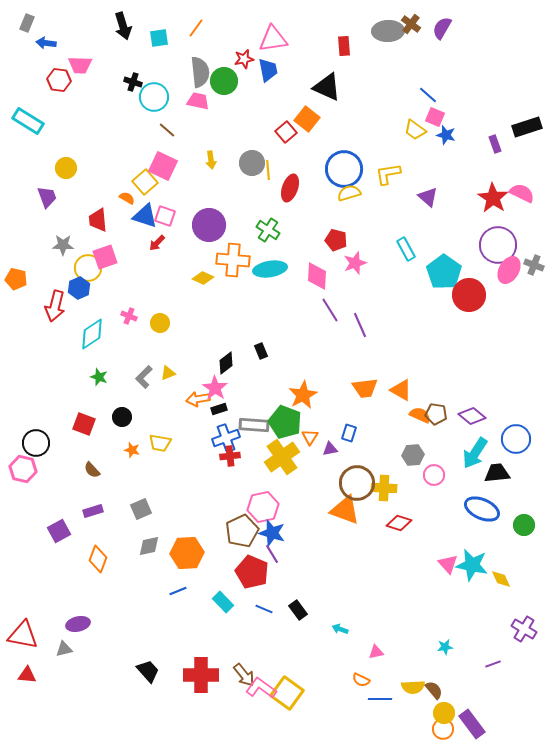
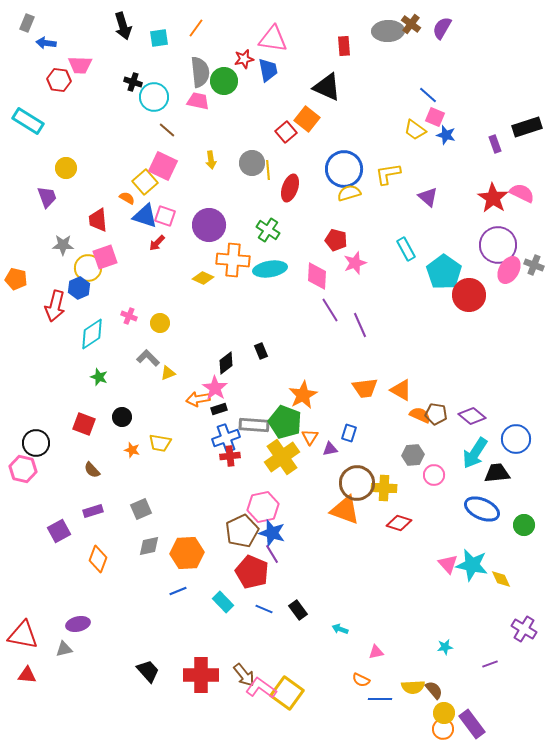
pink triangle at (273, 39): rotated 16 degrees clockwise
gray L-shape at (144, 377): moved 4 px right, 19 px up; rotated 90 degrees clockwise
purple line at (493, 664): moved 3 px left
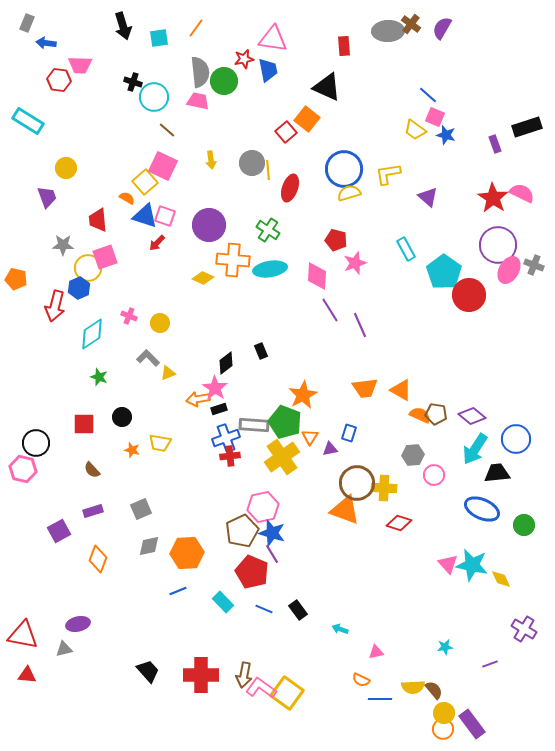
red square at (84, 424): rotated 20 degrees counterclockwise
cyan arrow at (475, 453): moved 4 px up
brown arrow at (244, 675): rotated 50 degrees clockwise
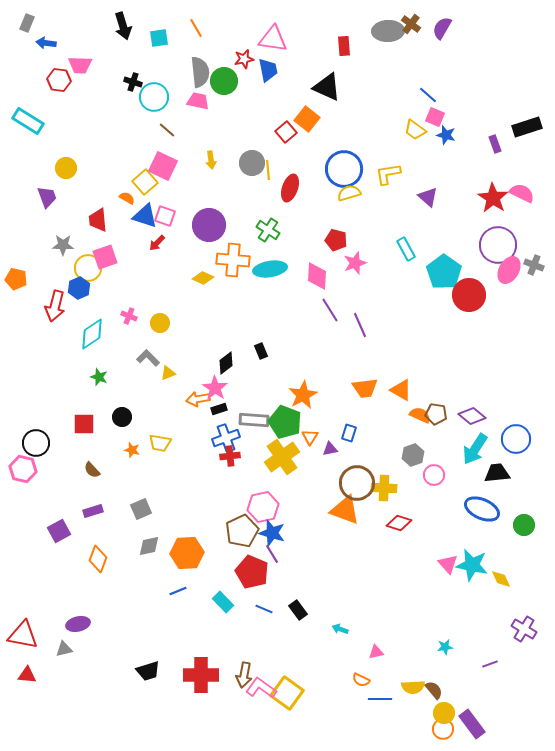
orange line at (196, 28): rotated 66 degrees counterclockwise
gray rectangle at (254, 425): moved 5 px up
gray hexagon at (413, 455): rotated 15 degrees counterclockwise
black trapezoid at (148, 671): rotated 115 degrees clockwise
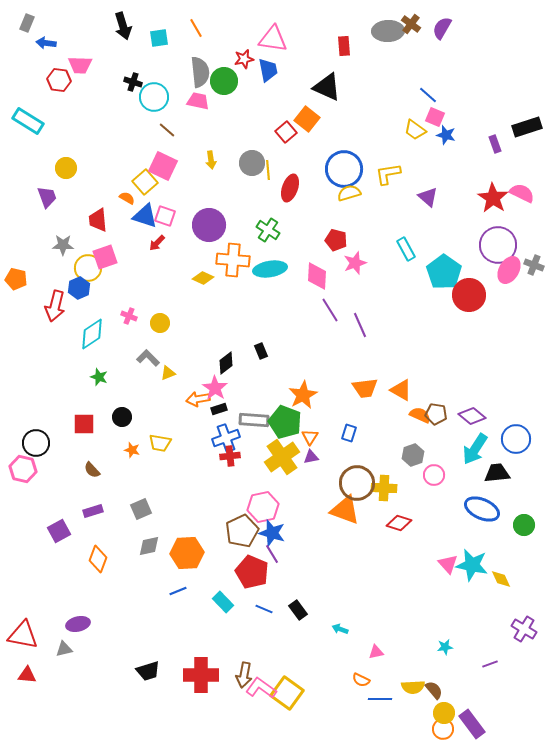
purple triangle at (330, 449): moved 19 px left, 8 px down
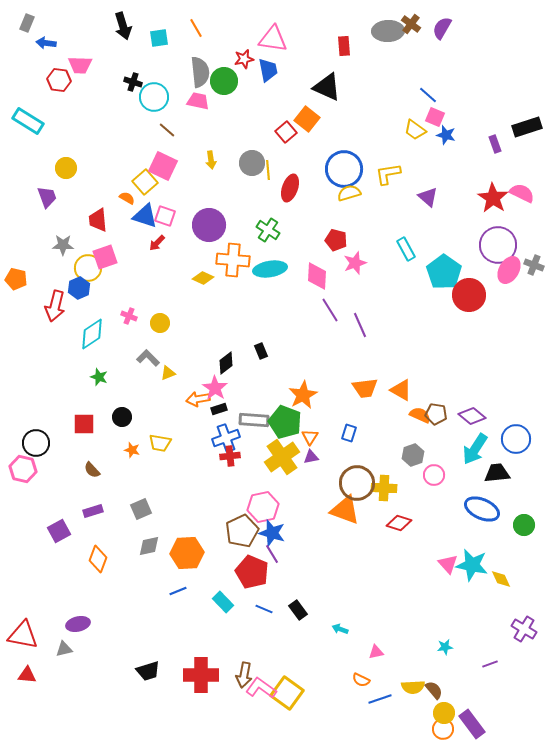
blue line at (380, 699): rotated 20 degrees counterclockwise
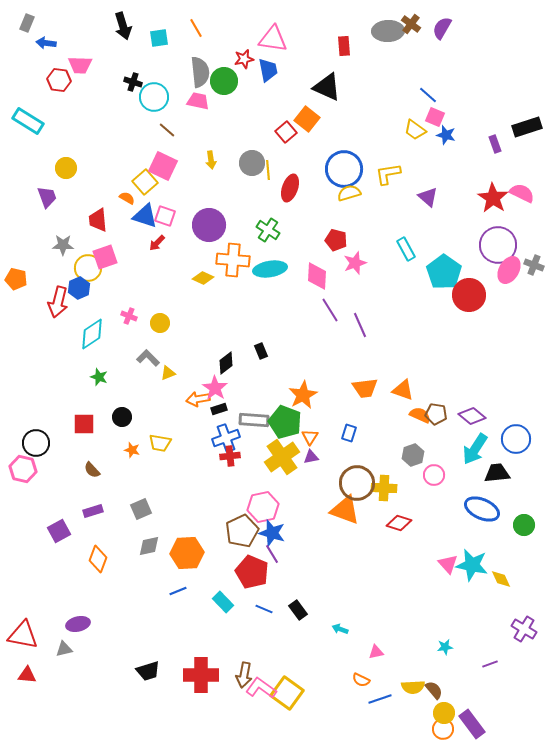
red arrow at (55, 306): moved 3 px right, 4 px up
orange triangle at (401, 390): moved 2 px right; rotated 10 degrees counterclockwise
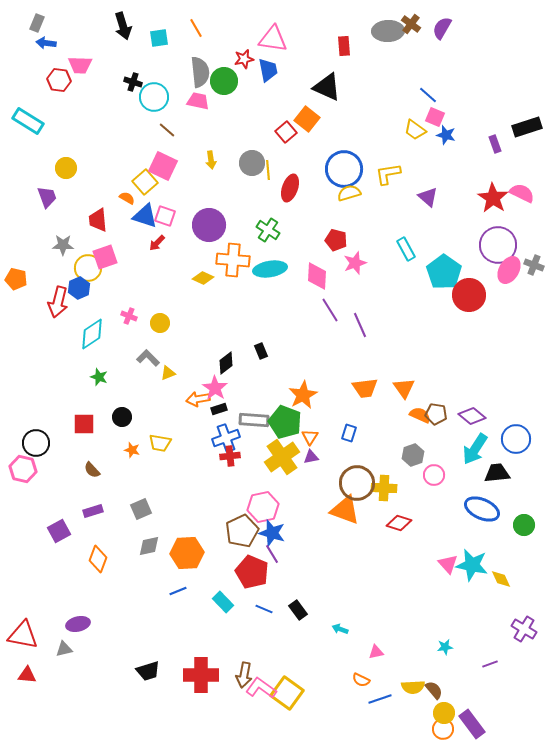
gray rectangle at (27, 23): moved 10 px right
orange triangle at (403, 390): moved 1 px right, 2 px up; rotated 35 degrees clockwise
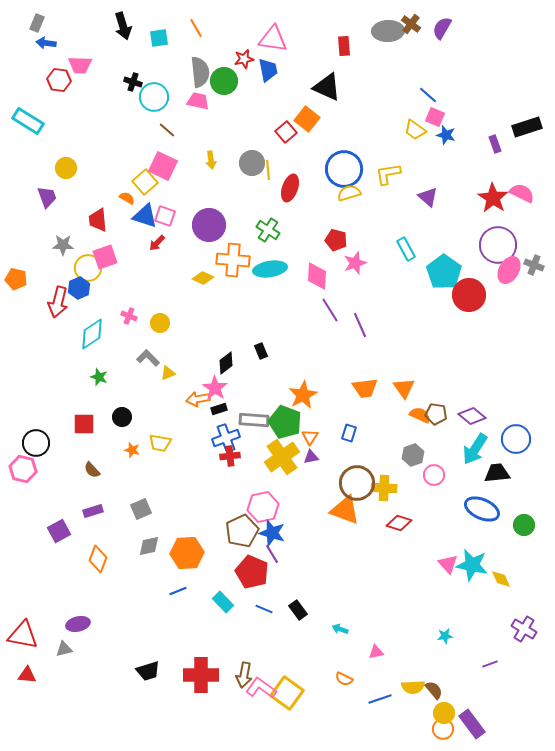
cyan star at (445, 647): moved 11 px up
orange semicircle at (361, 680): moved 17 px left, 1 px up
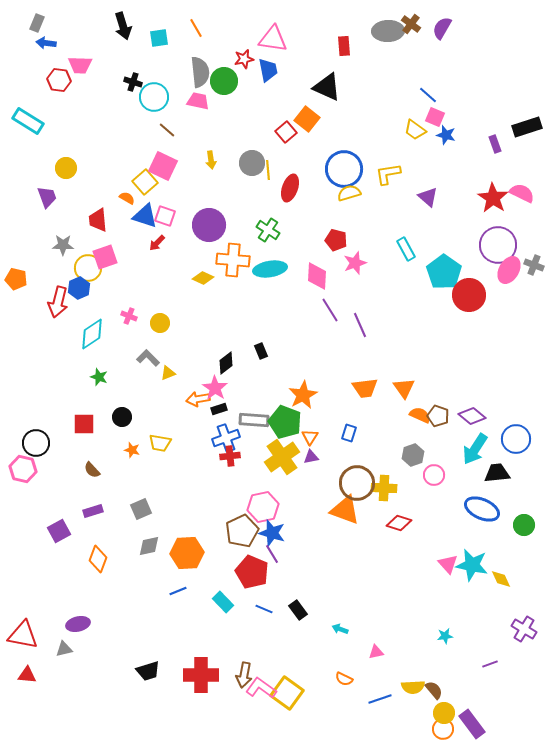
brown pentagon at (436, 414): moved 2 px right, 2 px down; rotated 10 degrees clockwise
